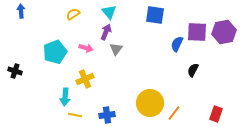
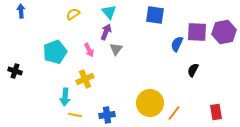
pink arrow: moved 3 px right, 2 px down; rotated 48 degrees clockwise
red rectangle: moved 2 px up; rotated 28 degrees counterclockwise
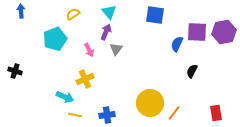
cyan pentagon: moved 13 px up
black semicircle: moved 1 px left, 1 px down
cyan arrow: rotated 72 degrees counterclockwise
red rectangle: moved 1 px down
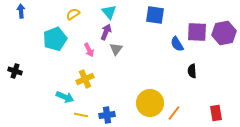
purple hexagon: moved 1 px down
blue semicircle: rotated 56 degrees counterclockwise
black semicircle: rotated 32 degrees counterclockwise
yellow line: moved 6 px right
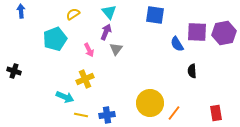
black cross: moved 1 px left
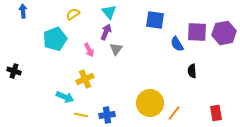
blue arrow: moved 2 px right
blue square: moved 5 px down
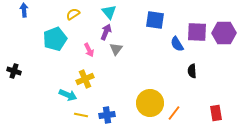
blue arrow: moved 1 px right, 1 px up
purple hexagon: rotated 10 degrees clockwise
cyan arrow: moved 3 px right, 2 px up
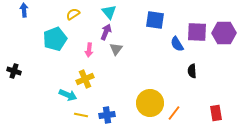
pink arrow: rotated 32 degrees clockwise
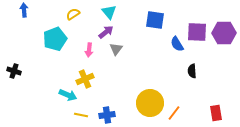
purple arrow: rotated 28 degrees clockwise
